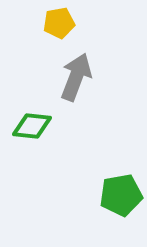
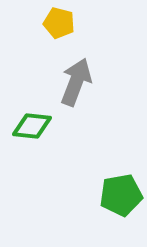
yellow pentagon: rotated 24 degrees clockwise
gray arrow: moved 5 px down
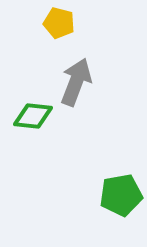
green diamond: moved 1 px right, 10 px up
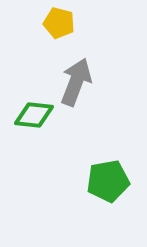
green diamond: moved 1 px right, 1 px up
green pentagon: moved 13 px left, 14 px up
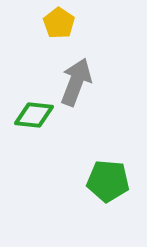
yellow pentagon: rotated 20 degrees clockwise
green pentagon: rotated 15 degrees clockwise
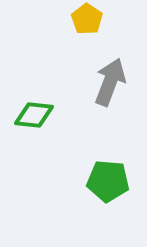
yellow pentagon: moved 28 px right, 4 px up
gray arrow: moved 34 px right
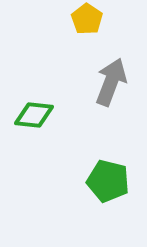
gray arrow: moved 1 px right
green pentagon: rotated 9 degrees clockwise
